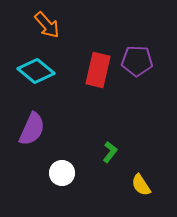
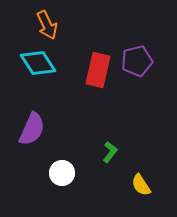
orange arrow: rotated 16 degrees clockwise
purple pentagon: rotated 16 degrees counterclockwise
cyan diamond: moved 2 px right, 8 px up; rotated 18 degrees clockwise
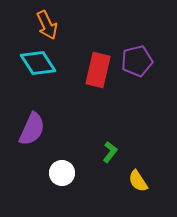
yellow semicircle: moved 3 px left, 4 px up
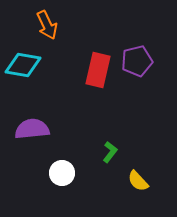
cyan diamond: moved 15 px left, 2 px down; rotated 48 degrees counterclockwise
purple semicircle: rotated 120 degrees counterclockwise
yellow semicircle: rotated 10 degrees counterclockwise
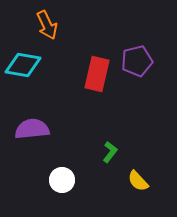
red rectangle: moved 1 px left, 4 px down
white circle: moved 7 px down
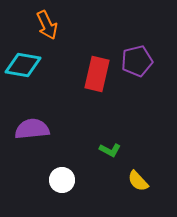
green L-shape: moved 2 px up; rotated 80 degrees clockwise
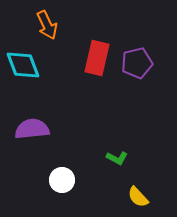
purple pentagon: moved 2 px down
cyan diamond: rotated 60 degrees clockwise
red rectangle: moved 16 px up
green L-shape: moved 7 px right, 8 px down
yellow semicircle: moved 16 px down
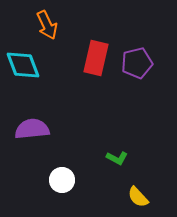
red rectangle: moved 1 px left
